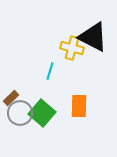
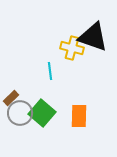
black triangle: rotated 8 degrees counterclockwise
cyan line: rotated 24 degrees counterclockwise
orange rectangle: moved 10 px down
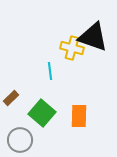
gray circle: moved 27 px down
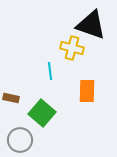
black triangle: moved 2 px left, 12 px up
brown rectangle: rotated 56 degrees clockwise
orange rectangle: moved 8 px right, 25 px up
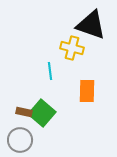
brown rectangle: moved 13 px right, 14 px down
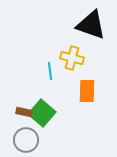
yellow cross: moved 10 px down
gray circle: moved 6 px right
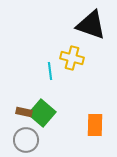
orange rectangle: moved 8 px right, 34 px down
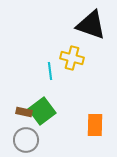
green square: moved 2 px up; rotated 12 degrees clockwise
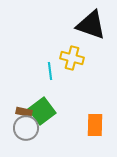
gray circle: moved 12 px up
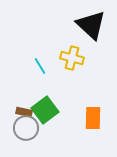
black triangle: rotated 24 degrees clockwise
cyan line: moved 10 px left, 5 px up; rotated 24 degrees counterclockwise
green square: moved 3 px right, 1 px up
orange rectangle: moved 2 px left, 7 px up
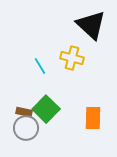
green square: moved 1 px right, 1 px up; rotated 8 degrees counterclockwise
